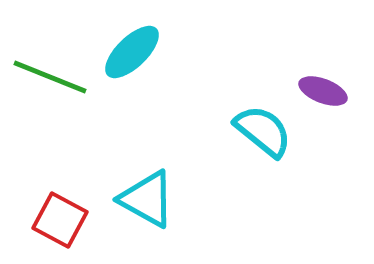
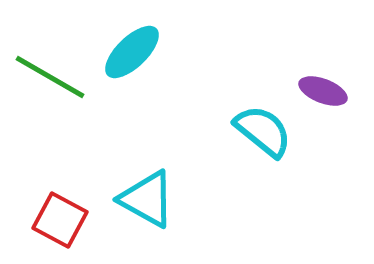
green line: rotated 8 degrees clockwise
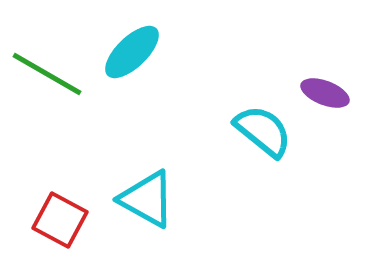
green line: moved 3 px left, 3 px up
purple ellipse: moved 2 px right, 2 px down
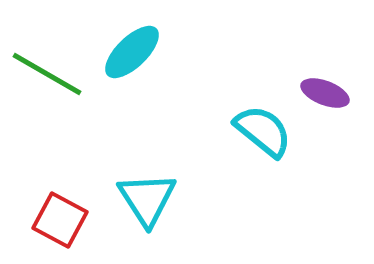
cyan triangle: rotated 28 degrees clockwise
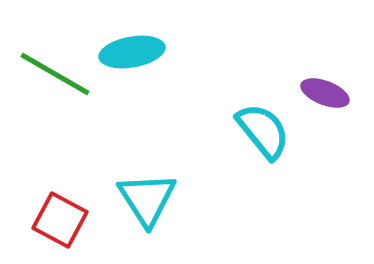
cyan ellipse: rotated 34 degrees clockwise
green line: moved 8 px right
cyan semicircle: rotated 12 degrees clockwise
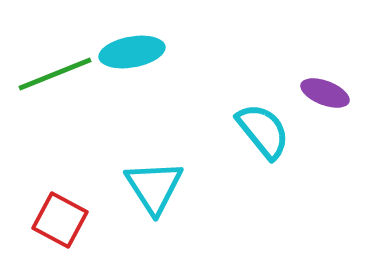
green line: rotated 52 degrees counterclockwise
cyan triangle: moved 7 px right, 12 px up
